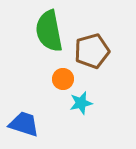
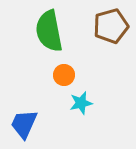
brown pentagon: moved 19 px right, 25 px up
orange circle: moved 1 px right, 4 px up
blue trapezoid: rotated 84 degrees counterclockwise
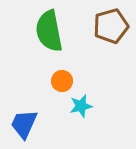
orange circle: moved 2 px left, 6 px down
cyan star: moved 3 px down
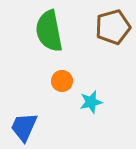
brown pentagon: moved 2 px right, 1 px down
cyan star: moved 10 px right, 4 px up
blue trapezoid: moved 3 px down
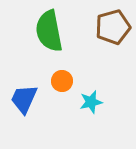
blue trapezoid: moved 28 px up
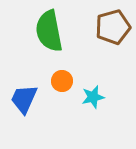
cyan star: moved 2 px right, 5 px up
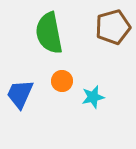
green semicircle: moved 2 px down
blue trapezoid: moved 4 px left, 5 px up
